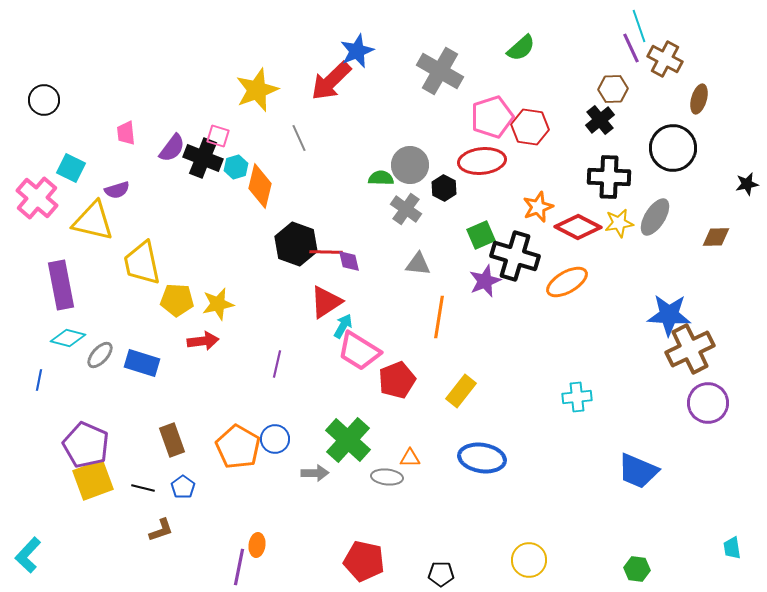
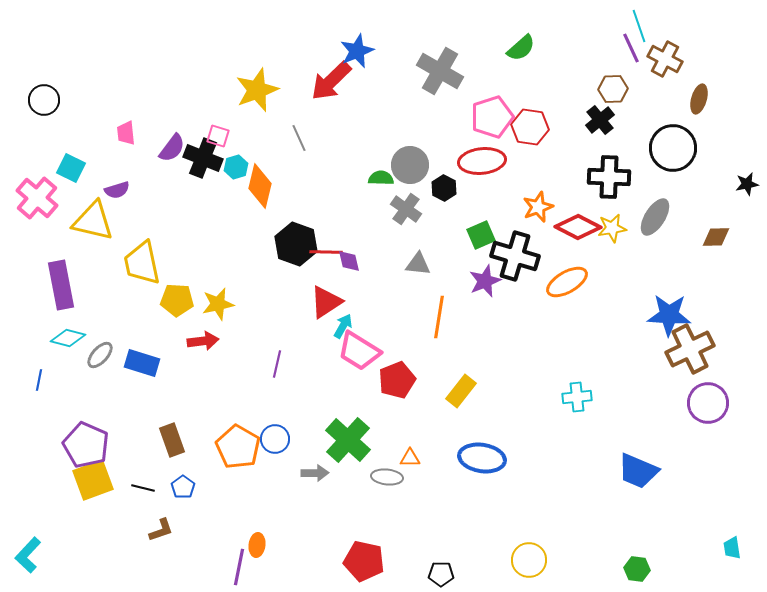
yellow star at (619, 223): moved 7 px left, 5 px down
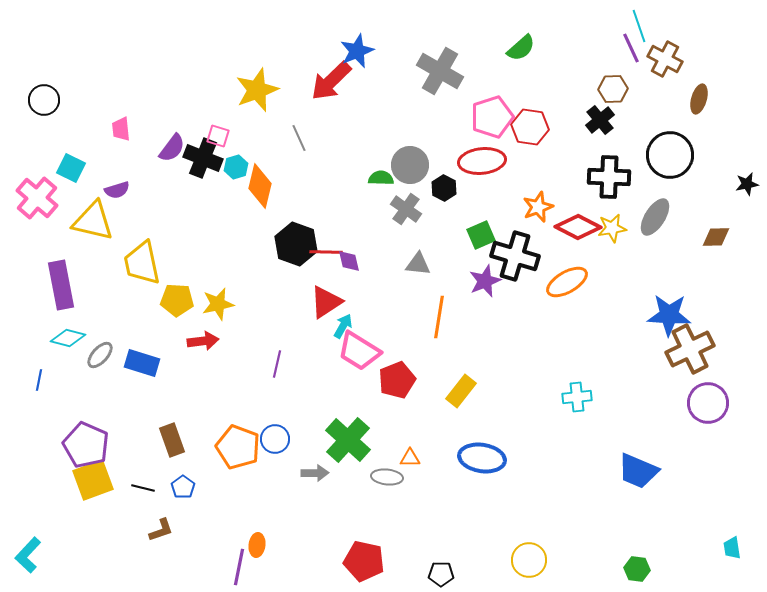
pink trapezoid at (126, 133): moved 5 px left, 4 px up
black circle at (673, 148): moved 3 px left, 7 px down
orange pentagon at (238, 447): rotated 9 degrees counterclockwise
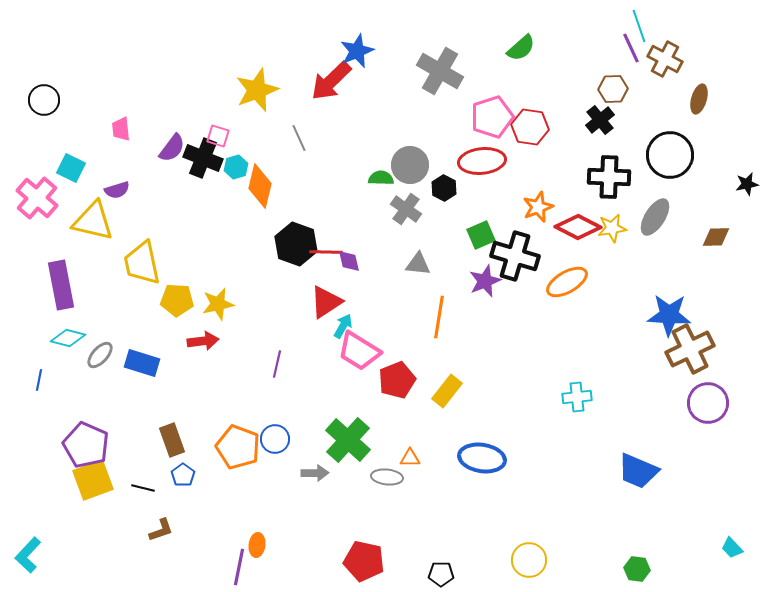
yellow rectangle at (461, 391): moved 14 px left
blue pentagon at (183, 487): moved 12 px up
cyan trapezoid at (732, 548): rotated 35 degrees counterclockwise
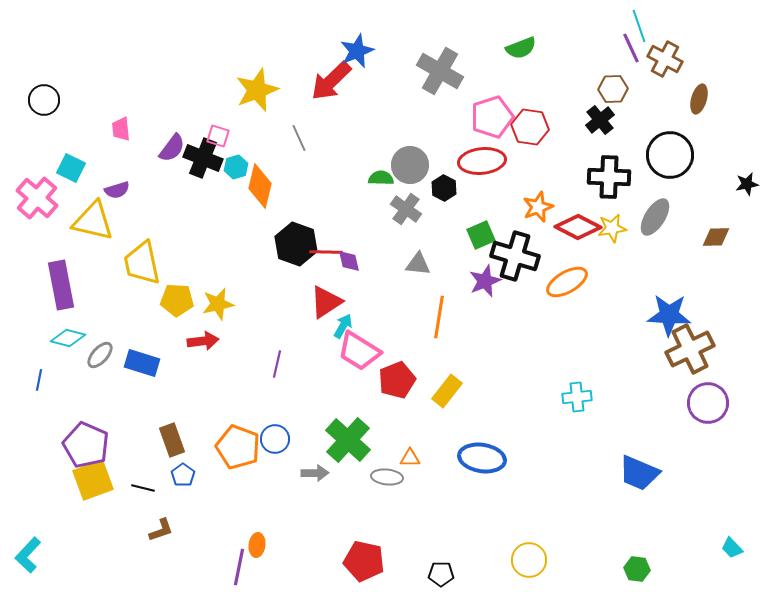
green semicircle at (521, 48): rotated 20 degrees clockwise
blue trapezoid at (638, 471): moved 1 px right, 2 px down
